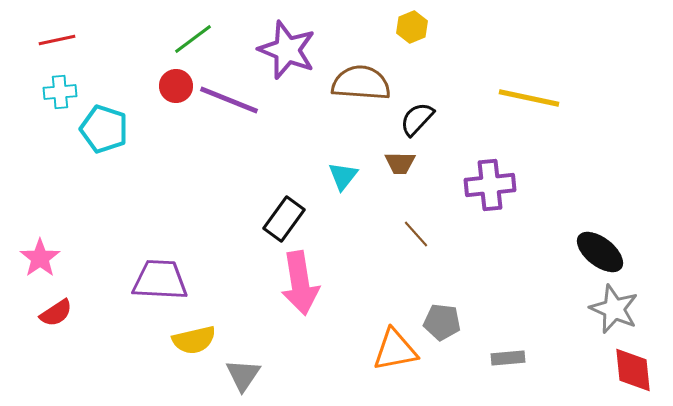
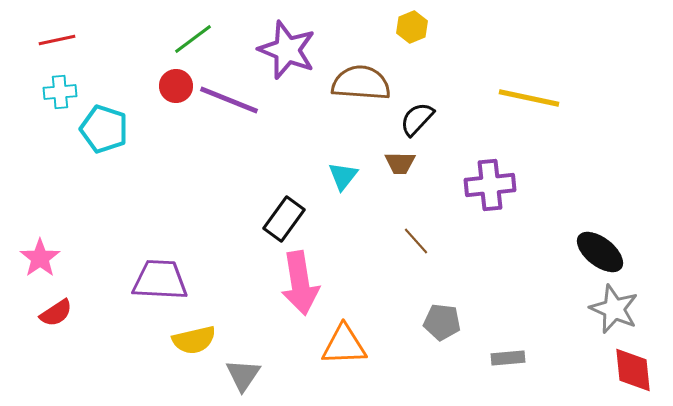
brown line: moved 7 px down
orange triangle: moved 51 px left, 5 px up; rotated 9 degrees clockwise
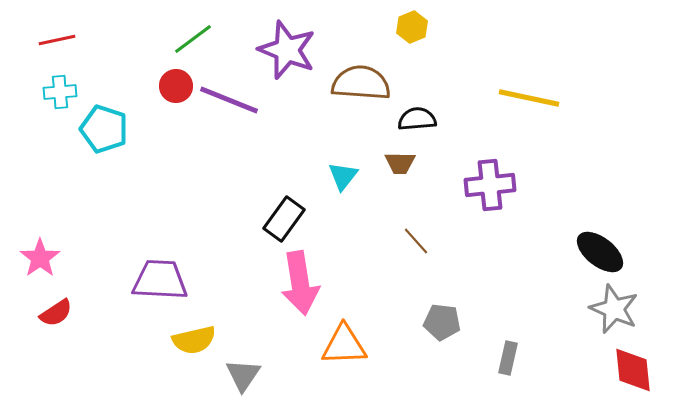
black semicircle: rotated 42 degrees clockwise
gray rectangle: rotated 72 degrees counterclockwise
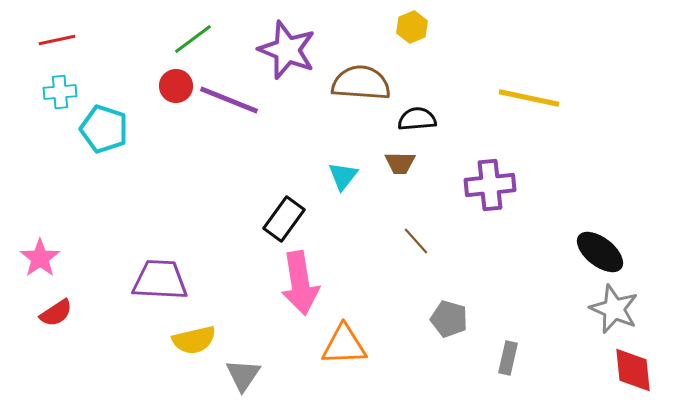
gray pentagon: moved 7 px right, 3 px up; rotated 9 degrees clockwise
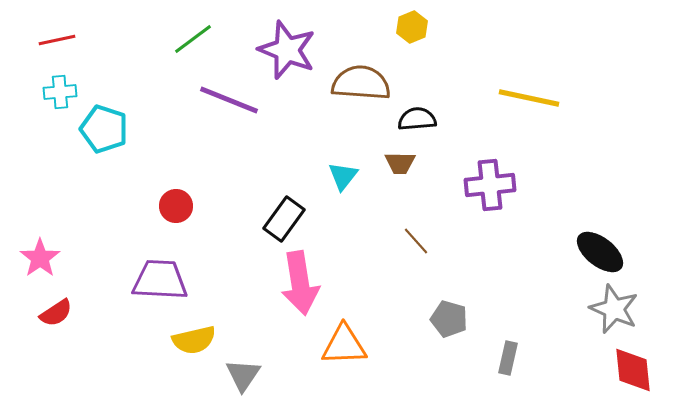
red circle: moved 120 px down
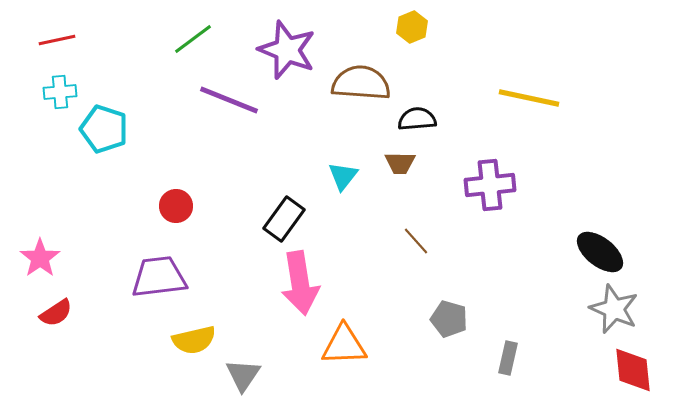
purple trapezoid: moved 1 px left, 3 px up; rotated 10 degrees counterclockwise
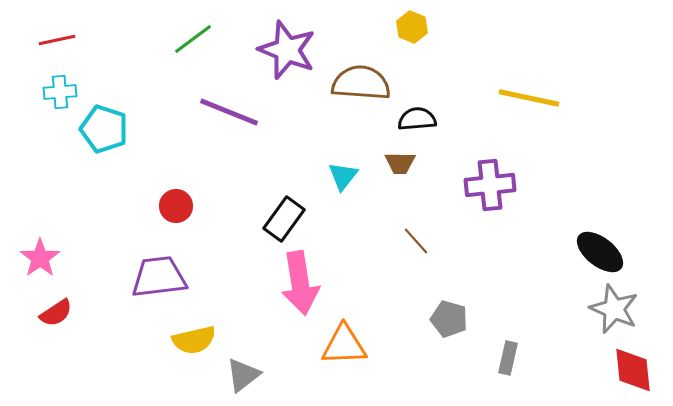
yellow hexagon: rotated 16 degrees counterclockwise
purple line: moved 12 px down
gray triangle: rotated 18 degrees clockwise
